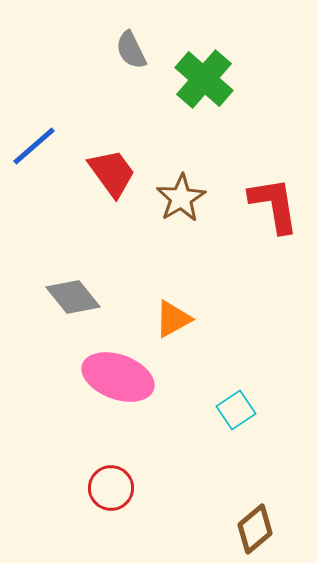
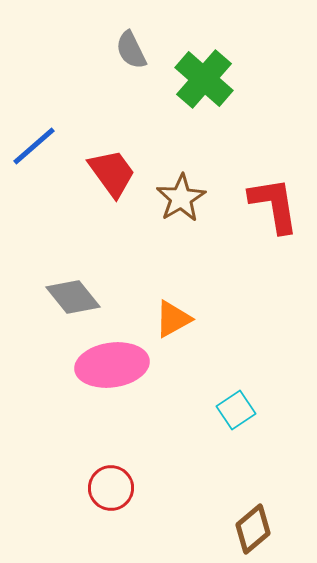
pink ellipse: moved 6 px left, 12 px up; rotated 28 degrees counterclockwise
brown diamond: moved 2 px left
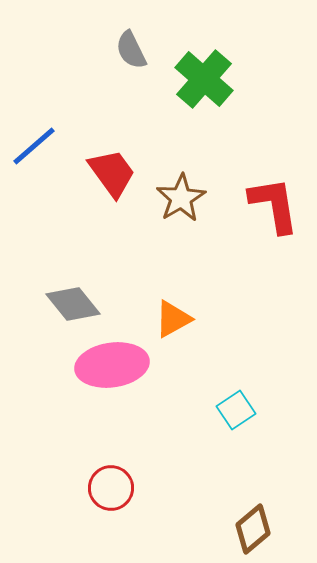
gray diamond: moved 7 px down
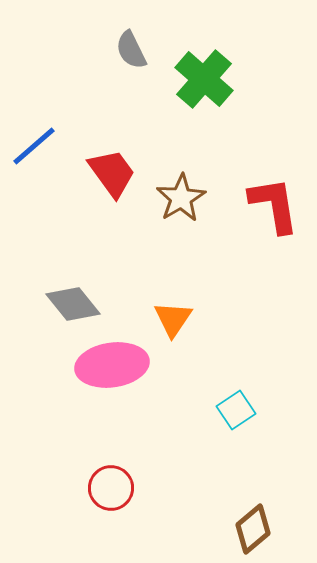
orange triangle: rotated 27 degrees counterclockwise
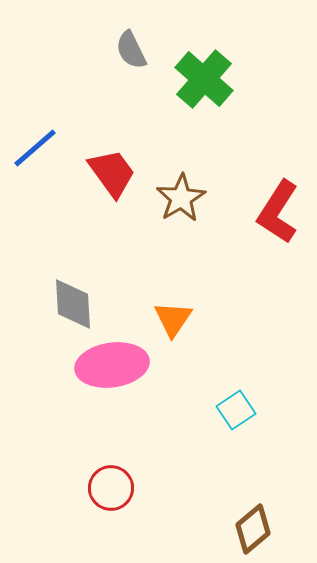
blue line: moved 1 px right, 2 px down
red L-shape: moved 4 px right, 7 px down; rotated 138 degrees counterclockwise
gray diamond: rotated 36 degrees clockwise
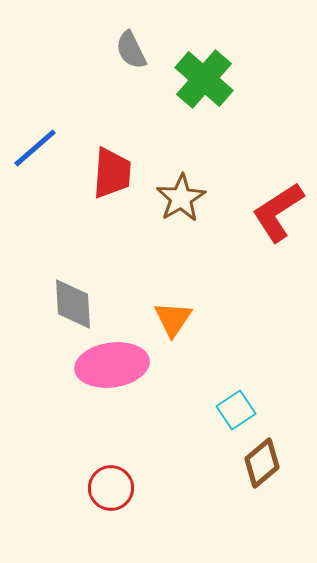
red trapezoid: rotated 40 degrees clockwise
red L-shape: rotated 24 degrees clockwise
brown diamond: moved 9 px right, 66 px up
